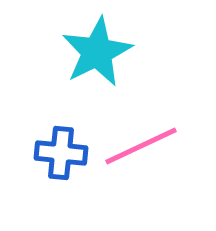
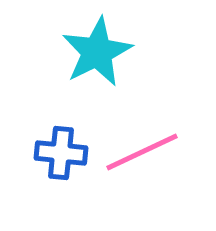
pink line: moved 1 px right, 6 px down
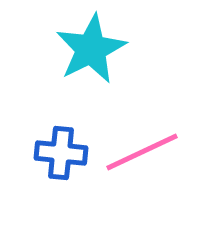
cyan star: moved 6 px left, 3 px up
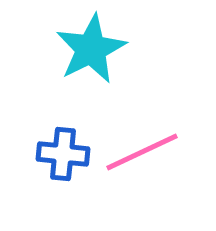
blue cross: moved 2 px right, 1 px down
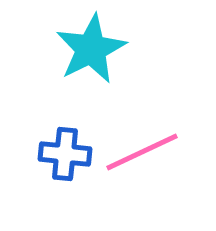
blue cross: moved 2 px right
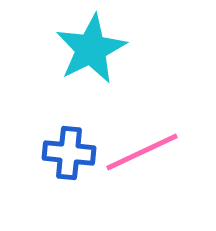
blue cross: moved 4 px right, 1 px up
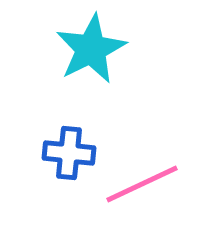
pink line: moved 32 px down
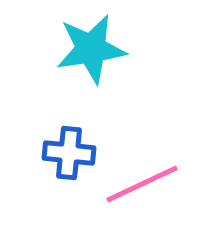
cyan star: rotated 18 degrees clockwise
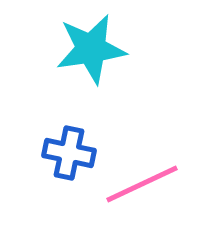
blue cross: rotated 6 degrees clockwise
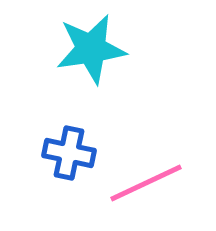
pink line: moved 4 px right, 1 px up
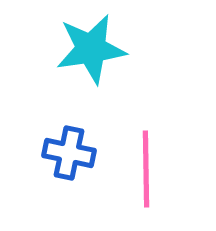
pink line: moved 14 px up; rotated 66 degrees counterclockwise
